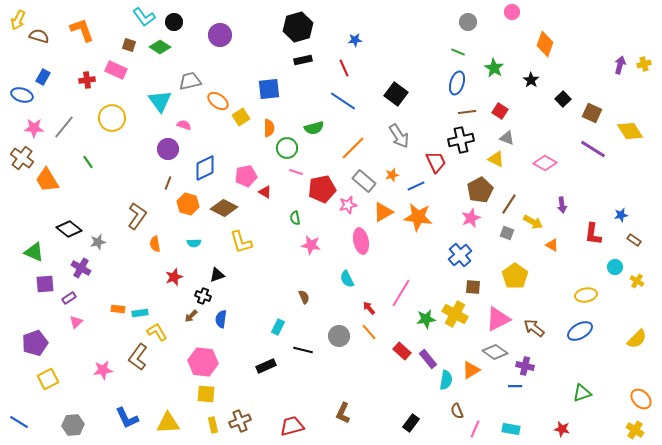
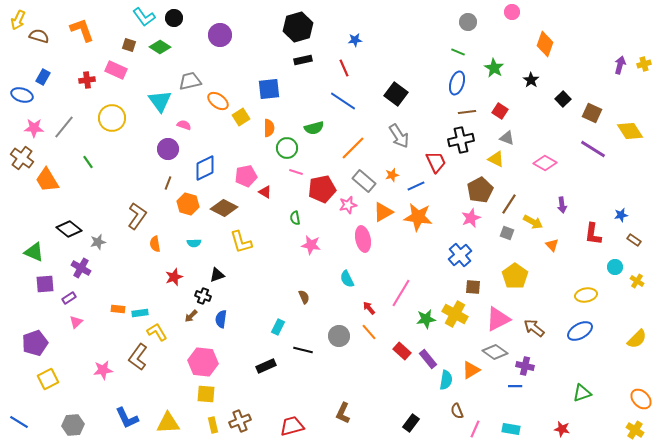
black circle at (174, 22): moved 4 px up
pink ellipse at (361, 241): moved 2 px right, 2 px up
orange triangle at (552, 245): rotated 16 degrees clockwise
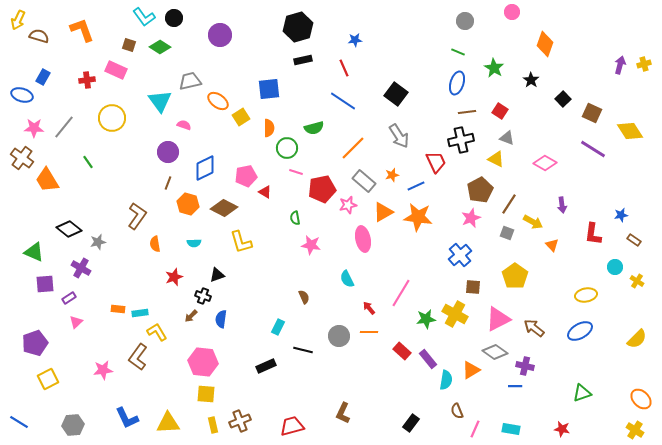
gray circle at (468, 22): moved 3 px left, 1 px up
purple circle at (168, 149): moved 3 px down
orange line at (369, 332): rotated 48 degrees counterclockwise
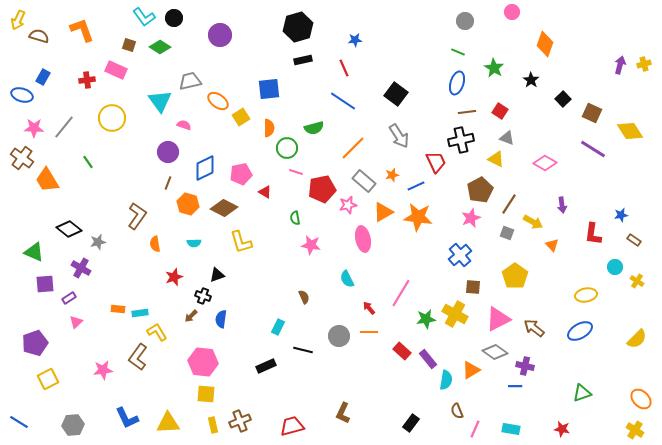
pink pentagon at (246, 176): moved 5 px left, 2 px up
